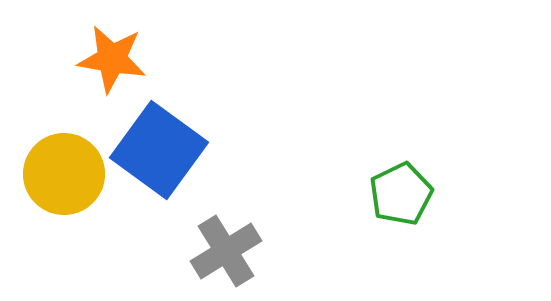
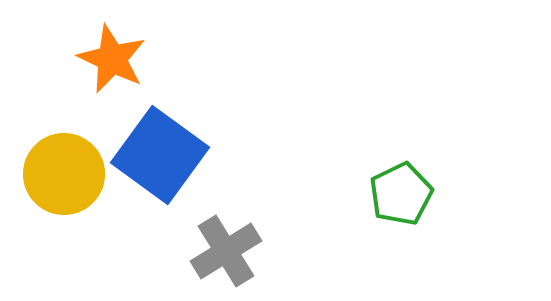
orange star: rotated 16 degrees clockwise
blue square: moved 1 px right, 5 px down
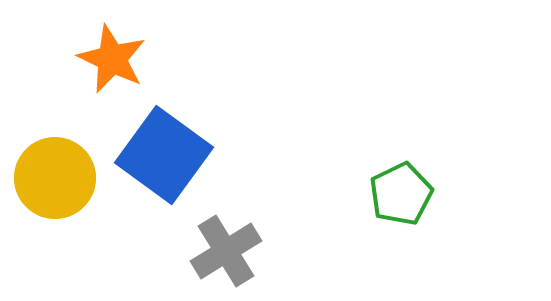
blue square: moved 4 px right
yellow circle: moved 9 px left, 4 px down
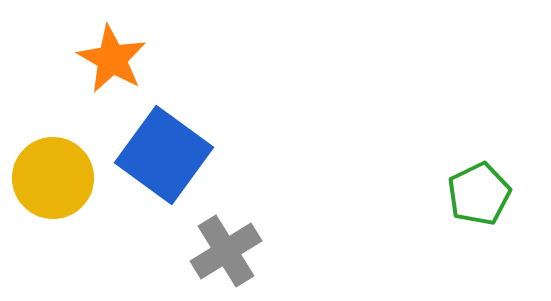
orange star: rotated 4 degrees clockwise
yellow circle: moved 2 px left
green pentagon: moved 78 px right
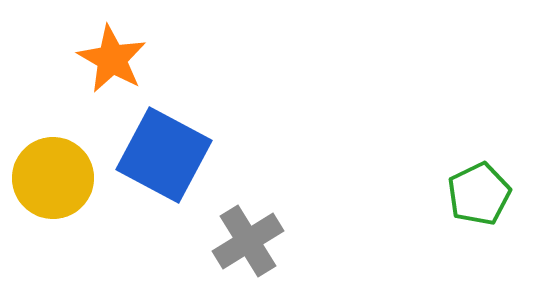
blue square: rotated 8 degrees counterclockwise
gray cross: moved 22 px right, 10 px up
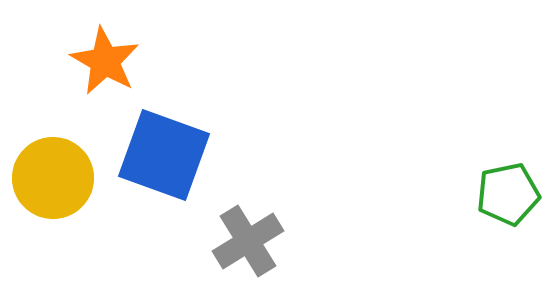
orange star: moved 7 px left, 2 px down
blue square: rotated 8 degrees counterclockwise
green pentagon: moved 29 px right; rotated 14 degrees clockwise
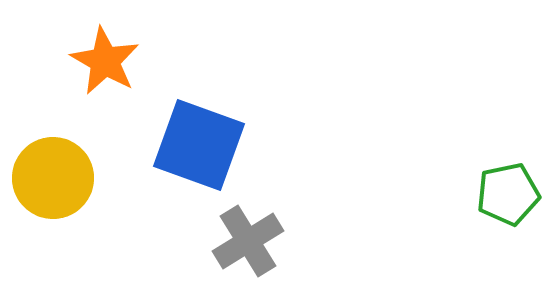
blue square: moved 35 px right, 10 px up
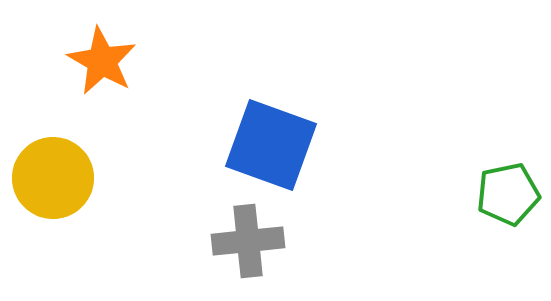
orange star: moved 3 px left
blue square: moved 72 px right
gray cross: rotated 26 degrees clockwise
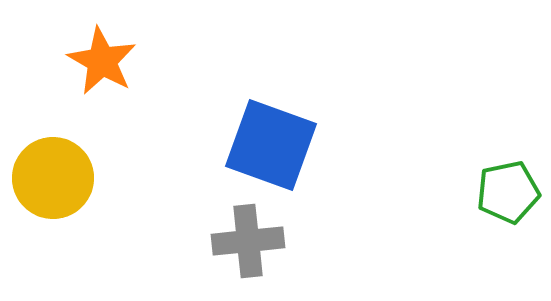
green pentagon: moved 2 px up
